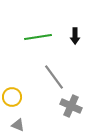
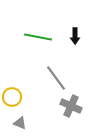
green line: rotated 20 degrees clockwise
gray line: moved 2 px right, 1 px down
gray triangle: moved 2 px right, 2 px up
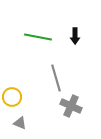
gray line: rotated 20 degrees clockwise
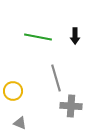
yellow circle: moved 1 px right, 6 px up
gray cross: rotated 20 degrees counterclockwise
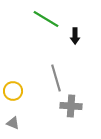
green line: moved 8 px right, 18 px up; rotated 20 degrees clockwise
gray triangle: moved 7 px left
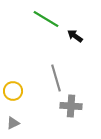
black arrow: rotated 126 degrees clockwise
gray triangle: rotated 48 degrees counterclockwise
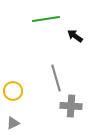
green line: rotated 40 degrees counterclockwise
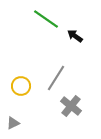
green line: rotated 44 degrees clockwise
gray line: rotated 48 degrees clockwise
yellow circle: moved 8 px right, 5 px up
gray cross: rotated 35 degrees clockwise
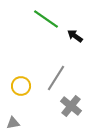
gray triangle: rotated 16 degrees clockwise
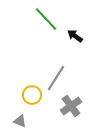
green line: rotated 12 degrees clockwise
yellow circle: moved 11 px right, 9 px down
gray cross: rotated 15 degrees clockwise
gray triangle: moved 7 px right, 2 px up; rotated 32 degrees clockwise
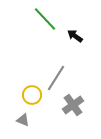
green line: moved 1 px left
gray cross: moved 2 px right, 1 px up
gray triangle: moved 3 px right, 1 px up
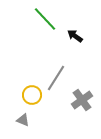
gray cross: moved 9 px right, 5 px up
